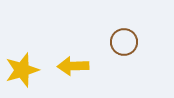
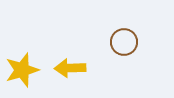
yellow arrow: moved 3 px left, 2 px down
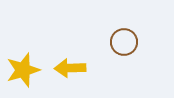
yellow star: moved 1 px right
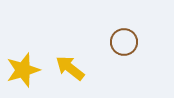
yellow arrow: rotated 40 degrees clockwise
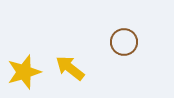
yellow star: moved 1 px right, 2 px down
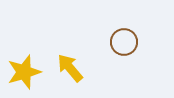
yellow arrow: rotated 12 degrees clockwise
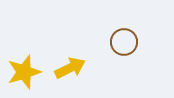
yellow arrow: rotated 104 degrees clockwise
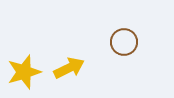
yellow arrow: moved 1 px left
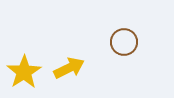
yellow star: rotated 16 degrees counterclockwise
